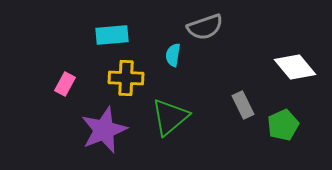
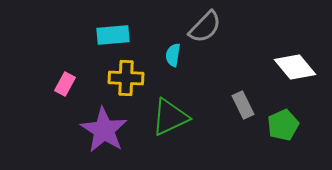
gray semicircle: rotated 27 degrees counterclockwise
cyan rectangle: moved 1 px right
green triangle: rotated 15 degrees clockwise
purple star: rotated 18 degrees counterclockwise
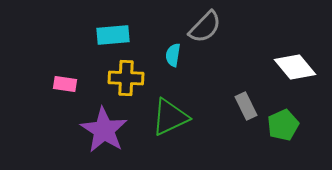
pink rectangle: rotated 70 degrees clockwise
gray rectangle: moved 3 px right, 1 px down
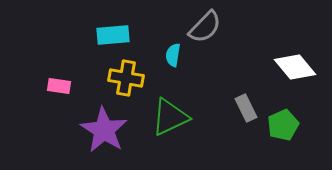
yellow cross: rotated 8 degrees clockwise
pink rectangle: moved 6 px left, 2 px down
gray rectangle: moved 2 px down
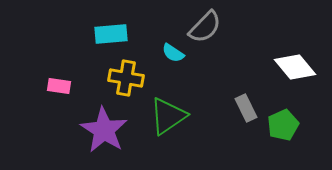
cyan rectangle: moved 2 px left, 1 px up
cyan semicircle: moved 2 px up; rotated 65 degrees counterclockwise
green triangle: moved 2 px left, 1 px up; rotated 9 degrees counterclockwise
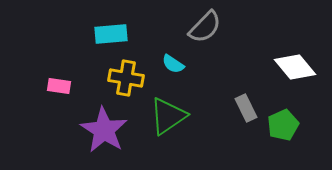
cyan semicircle: moved 11 px down
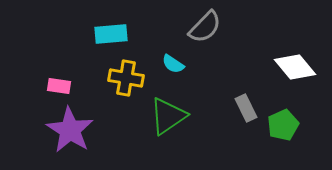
purple star: moved 34 px left
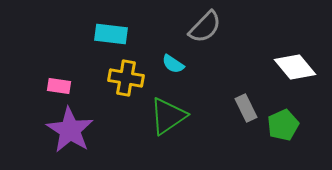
cyan rectangle: rotated 12 degrees clockwise
